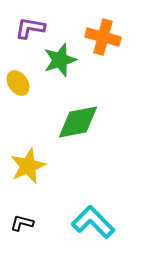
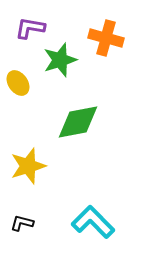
orange cross: moved 3 px right, 1 px down
yellow star: rotated 6 degrees clockwise
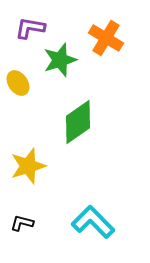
orange cross: rotated 16 degrees clockwise
green diamond: rotated 24 degrees counterclockwise
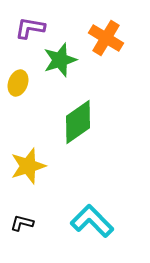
yellow ellipse: rotated 55 degrees clockwise
cyan L-shape: moved 1 px left, 1 px up
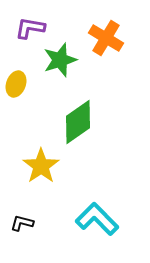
yellow ellipse: moved 2 px left, 1 px down
yellow star: moved 13 px right; rotated 18 degrees counterclockwise
cyan L-shape: moved 5 px right, 2 px up
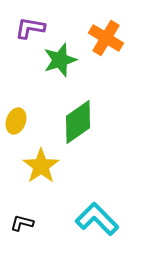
yellow ellipse: moved 37 px down
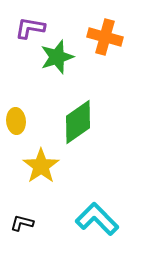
orange cross: moved 1 px left, 1 px up; rotated 16 degrees counterclockwise
green star: moved 3 px left, 3 px up
yellow ellipse: rotated 25 degrees counterclockwise
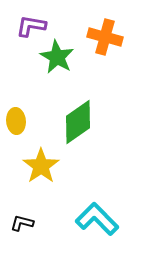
purple L-shape: moved 1 px right, 2 px up
green star: rotated 24 degrees counterclockwise
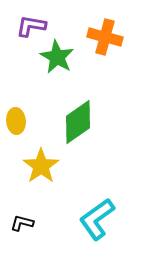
cyan L-shape: rotated 81 degrees counterclockwise
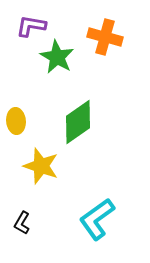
yellow star: rotated 18 degrees counterclockwise
black L-shape: rotated 75 degrees counterclockwise
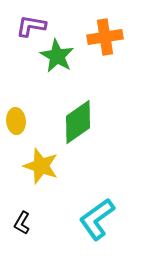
orange cross: rotated 24 degrees counterclockwise
green star: moved 1 px up
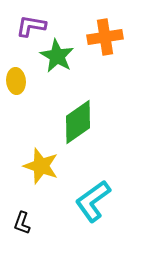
yellow ellipse: moved 40 px up
cyan L-shape: moved 4 px left, 18 px up
black L-shape: rotated 10 degrees counterclockwise
